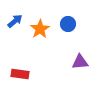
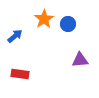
blue arrow: moved 15 px down
orange star: moved 4 px right, 10 px up
purple triangle: moved 2 px up
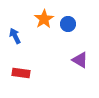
blue arrow: rotated 77 degrees counterclockwise
purple triangle: rotated 36 degrees clockwise
red rectangle: moved 1 px right, 1 px up
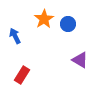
red rectangle: moved 1 px right, 2 px down; rotated 66 degrees counterclockwise
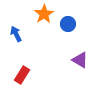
orange star: moved 5 px up
blue arrow: moved 1 px right, 2 px up
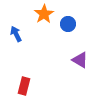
red rectangle: moved 2 px right, 11 px down; rotated 18 degrees counterclockwise
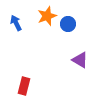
orange star: moved 3 px right, 2 px down; rotated 12 degrees clockwise
blue arrow: moved 11 px up
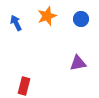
blue circle: moved 13 px right, 5 px up
purple triangle: moved 2 px left, 3 px down; rotated 42 degrees counterclockwise
